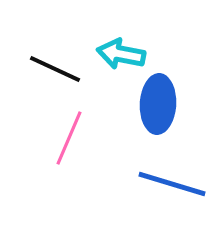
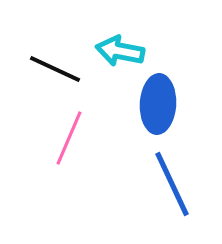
cyan arrow: moved 1 px left, 3 px up
blue line: rotated 48 degrees clockwise
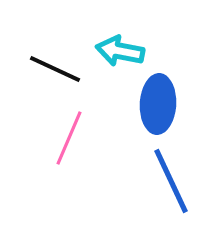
blue line: moved 1 px left, 3 px up
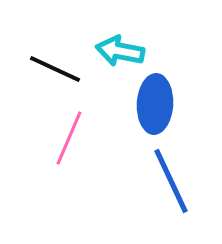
blue ellipse: moved 3 px left
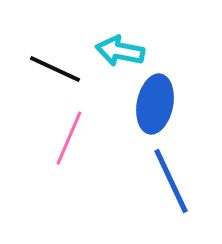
blue ellipse: rotated 8 degrees clockwise
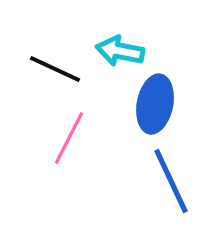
pink line: rotated 4 degrees clockwise
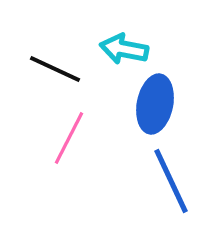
cyan arrow: moved 4 px right, 2 px up
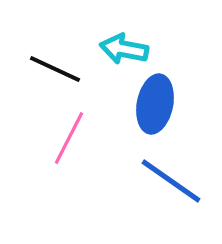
blue line: rotated 30 degrees counterclockwise
